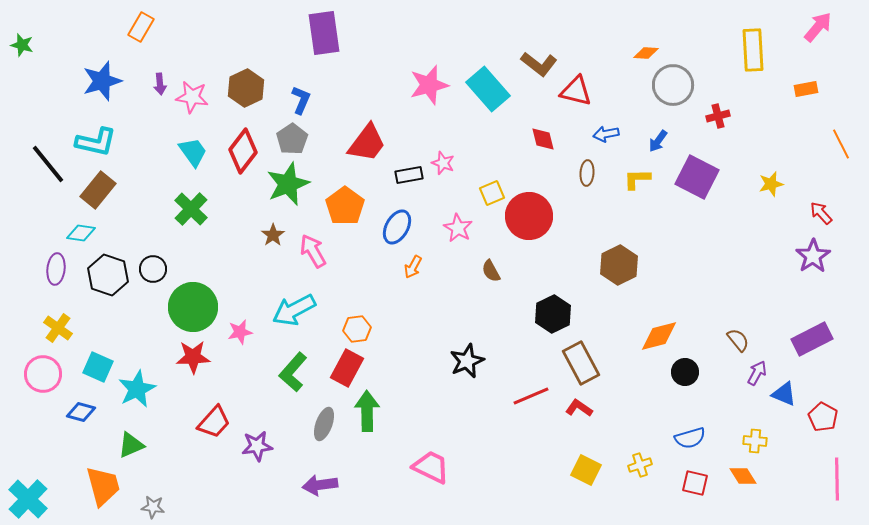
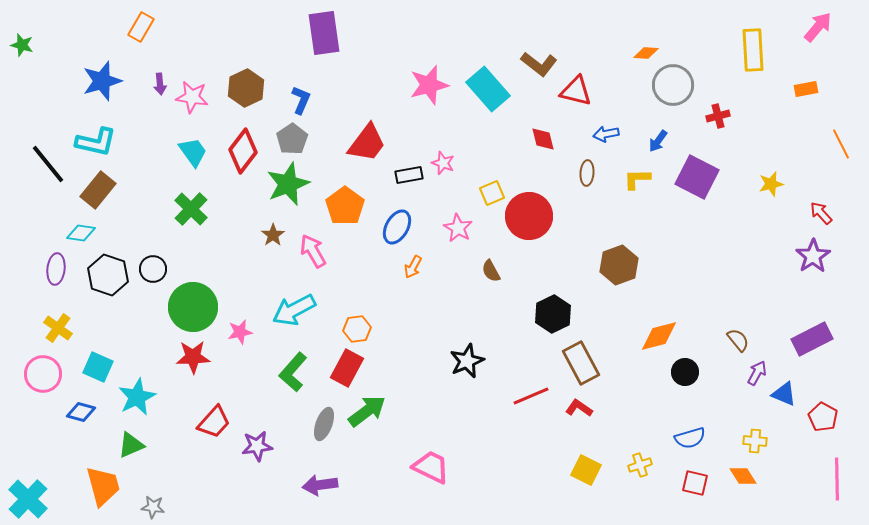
brown hexagon at (619, 265): rotated 6 degrees clockwise
cyan star at (137, 389): moved 8 px down
green arrow at (367, 411): rotated 54 degrees clockwise
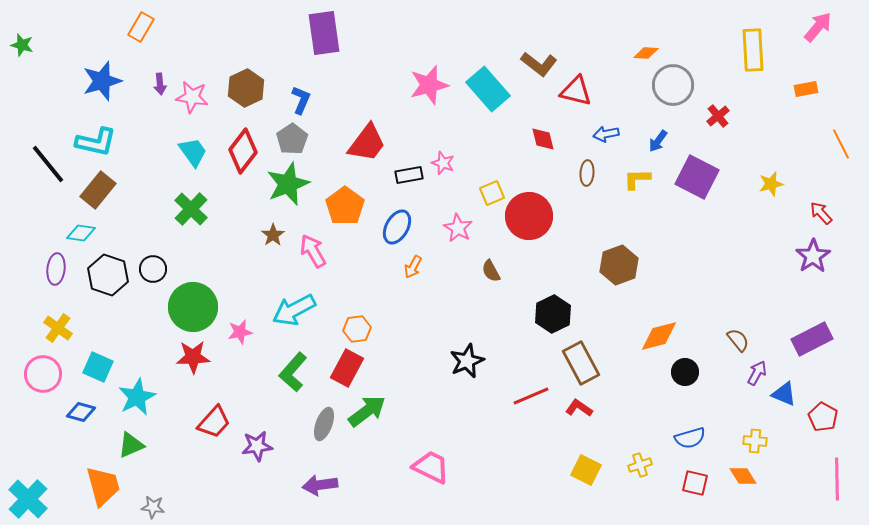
red cross at (718, 116): rotated 25 degrees counterclockwise
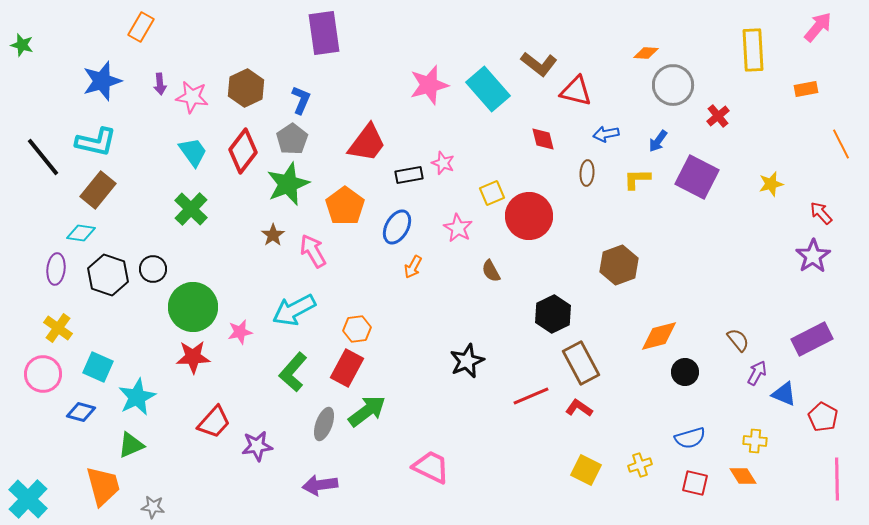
black line at (48, 164): moved 5 px left, 7 px up
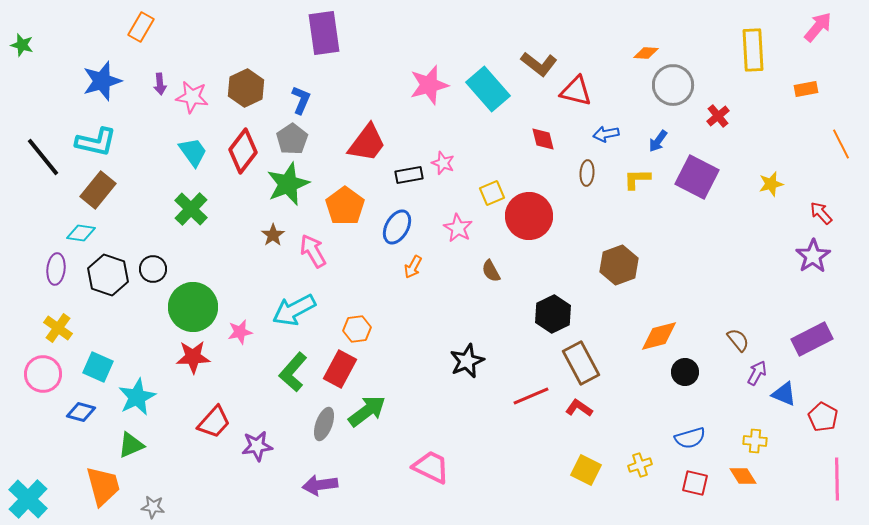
red rectangle at (347, 368): moved 7 px left, 1 px down
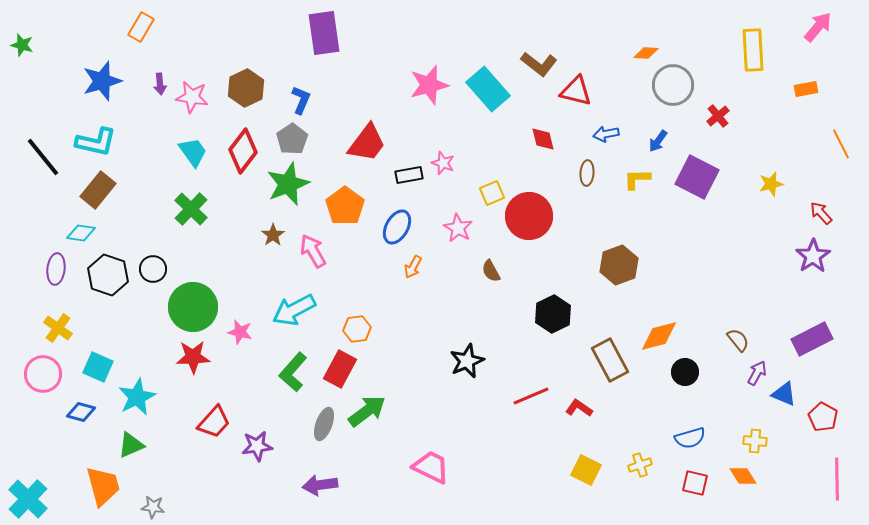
pink star at (240, 332): rotated 25 degrees clockwise
brown rectangle at (581, 363): moved 29 px right, 3 px up
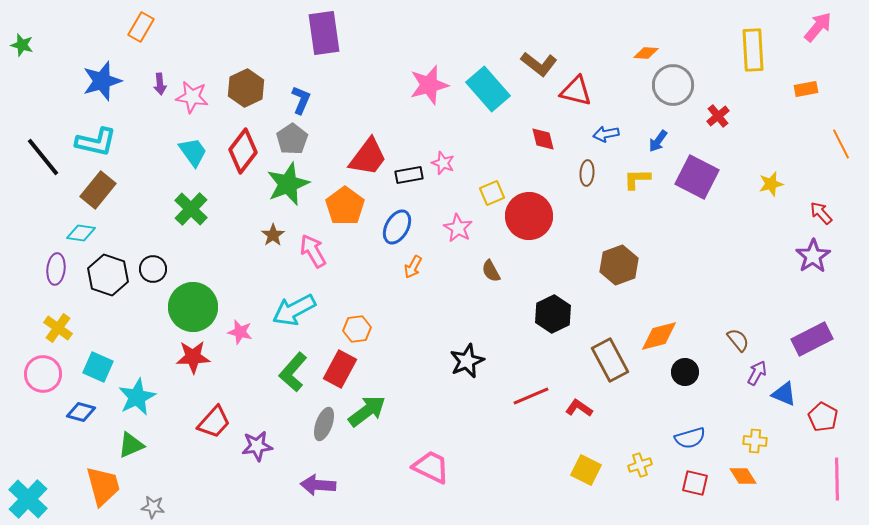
red trapezoid at (367, 143): moved 1 px right, 14 px down
purple arrow at (320, 485): moved 2 px left; rotated 12 degrees clockwise
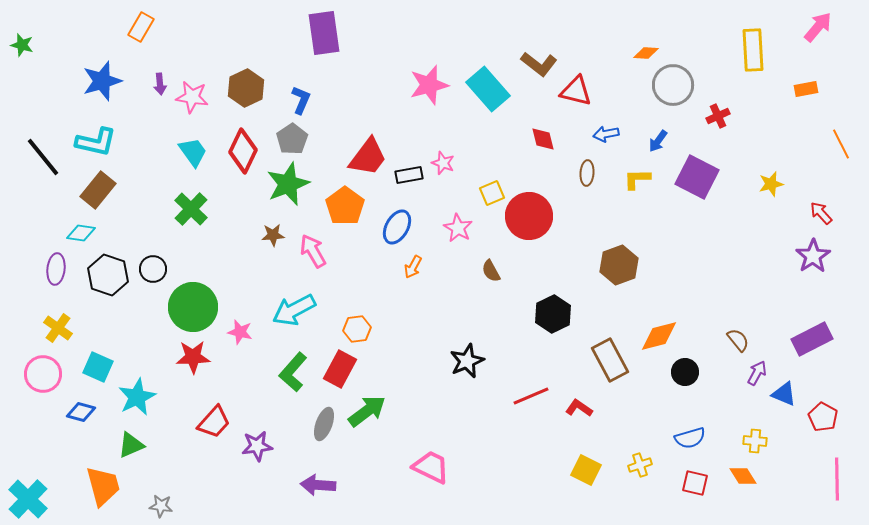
red cross at (718, 116): rotated 15 degrees clockwise
red diamond at (243, 151): rotated 12 degrees counterclockwise
brown star at (273, 235): rotated 30 degrees clockwise
gray star at (153, 507): moved 8 px right, 1 px up
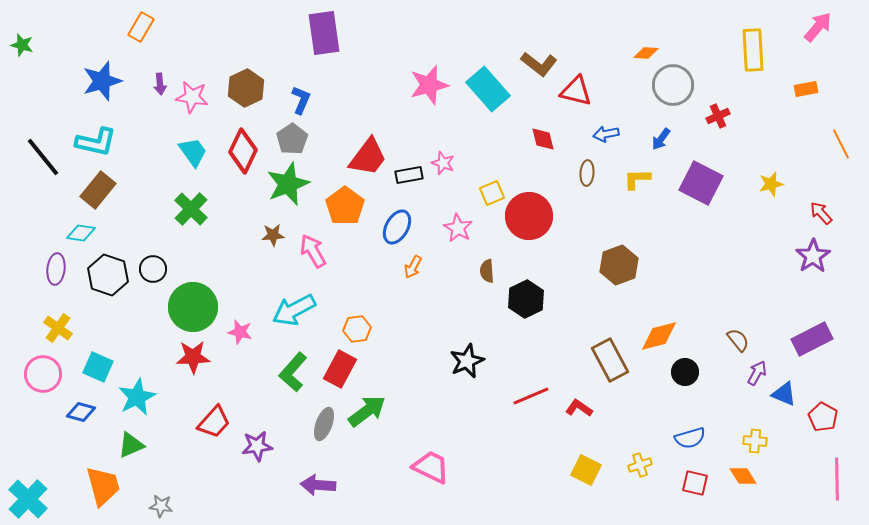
blue arrow at (658, 141): moved 3 px right, 2 px up
purple square at (697, 177): moved 4 px right, 6 px down
brown semicircle at (491, 271): moved 4 px left; rotated 25 degrees clockwise
black hexagon at (553, 314): moved 27 px left, 15 px up
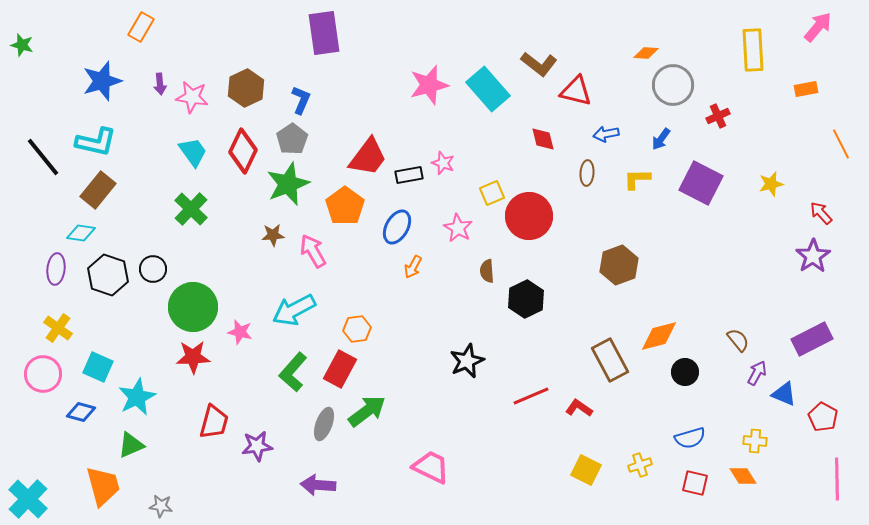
red trapezoid at (214, 422): rotated 27 degrees counterclockwise
